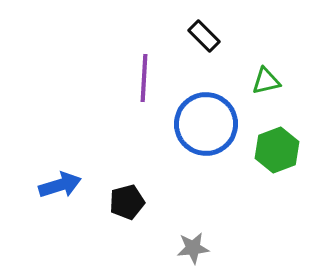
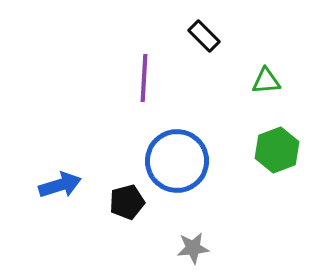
green triangle: rotated 8 degrees clockwise
blue circle: moved 29 px left, 37 px down
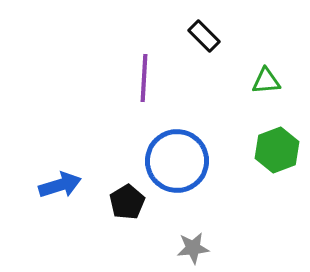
black pentagon: rotated 16 degrees counterclockwise
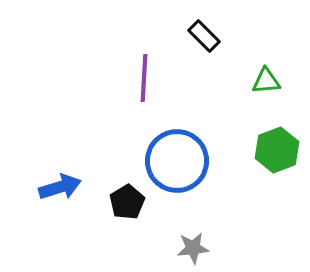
blue arrow: moved 2 px down
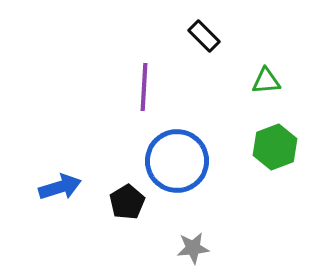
purple line: moved 9 px down
green hexagon: moved 2 px left, 3 px up
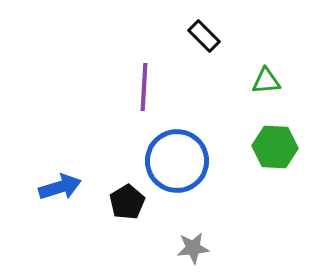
green hexagon: rotated 24 degrees clockwise
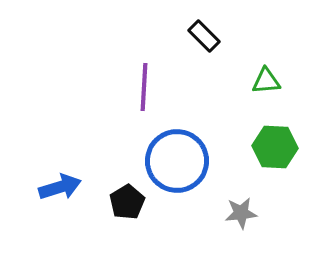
gray star: moved 48 px right, 35 px up
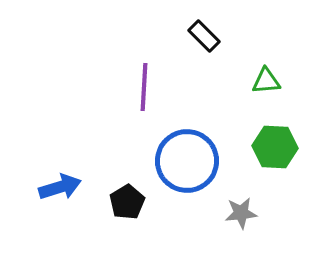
blue circle: moved 10 px right
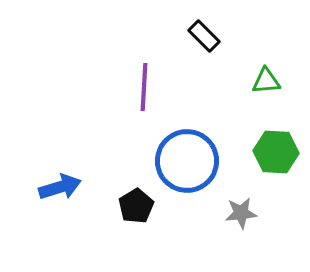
green hexagon: moved 1 px right, 5 px down
black pentagon: moved 9 px right, 4 px down
